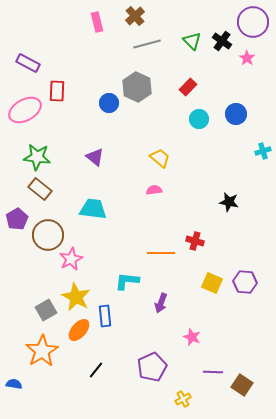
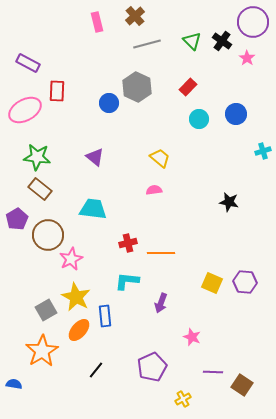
red cross at (195, 241): moved 67 px left, 2 px down; rotated 30 degrees counterclockwise
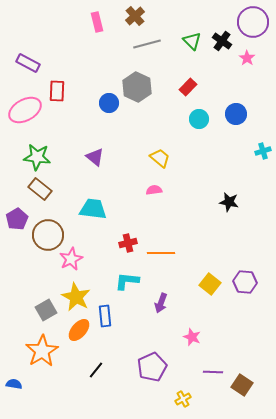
yellow square at (212, 283): moved 2 px left, 1 px down; rotated 15 degrees clockwise
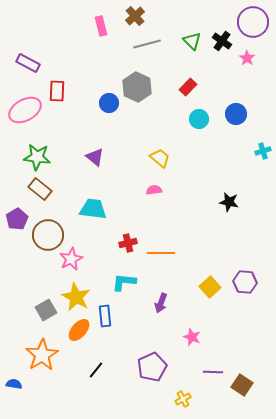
pink rectangle at (97, 22): moved 4 px right, 4 px down
cyan L-shape at (127, 281): moved 3 px left, 1 px down
yellow square at (210, 284): moved 3 px down; rotated 10 degrees clockwise
orange star at (42, 351): moved 4 px down
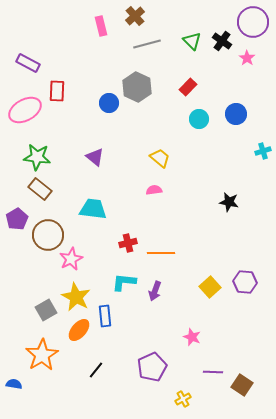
purple arrow at (161, 303): moved 6 px left, 12 px up
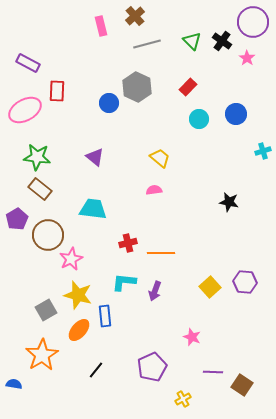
yellow star at (76, 297): moved 2 px right, 2 px up; rotated 12 degrees counterclockwise
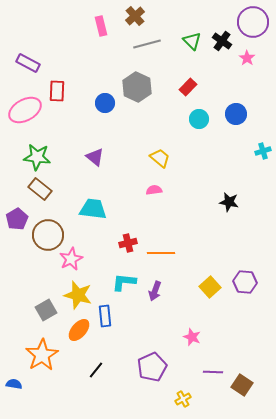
blue circle at (109, 103): moved 4 px left
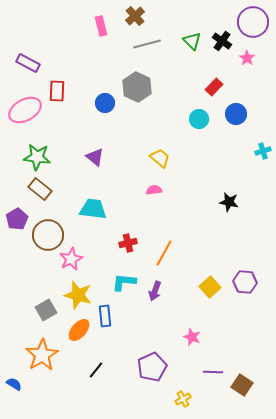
red rectangle at (188, 87): moved 26 px right
orange line at (161, 253): moved 3 px right; rotated 60 degrees counterclockwise
blue semicircle at (14, 384): rotated 21 degrees clockwise
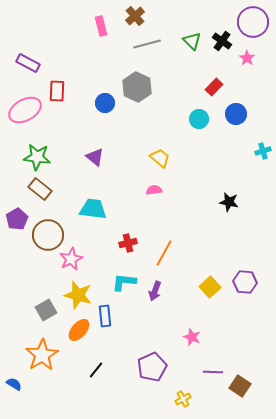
brown square at (242, 385): moved 2 px left, 1 px down
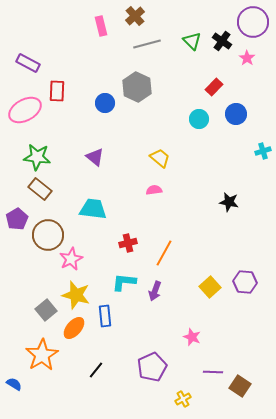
yellow star at (78, 295): moved 2 px left
gray square at (46, 310): rotated 10 degrees counterclockwise
orange ellipse at (79, 330): moved 5 px left, 2 px up
